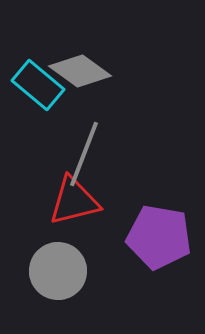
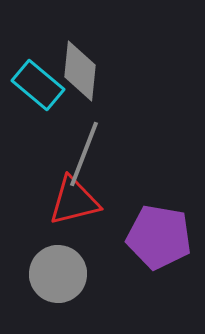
gray diamond: rotated 60 degrees clockwise
gray circle: moved 3 px down
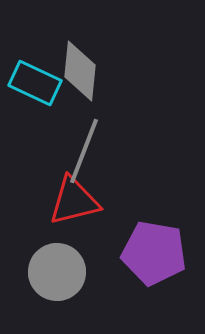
cyan rectangle: moved 3 px left, 2 px up; rotated 15 degrees counterclockwise
gray line: moved 3 px up
purple pentagon: moved 5 px left, 16 px down
gray circle: moved 1 px left, 2 px up
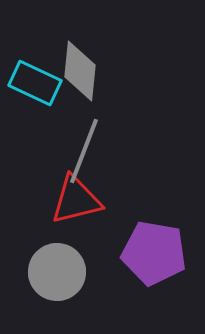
red triangle: moved 2 px right, 1 px up
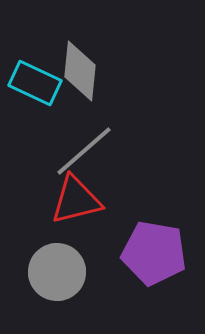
gray line: rotated 28 degrees clockwise
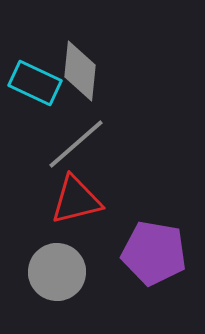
gray line: moved 8 px left, 7 px up
